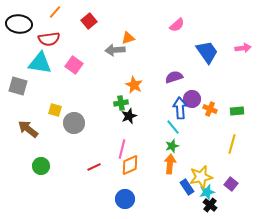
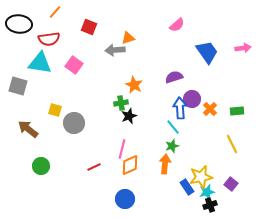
red square: moved 6 px down; rotated 28 degrees counterclockwise
orange cross: rotated 24 degrees clockwise
yellow line: rotated 42 degrees counterclockwise
orange arrow: moved 5 px left
black cross: rotated 32 degrees clockwise
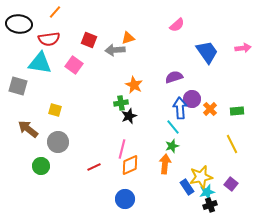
red square: moved 13 px down
gray circle: moved 16 px left, 19 px down
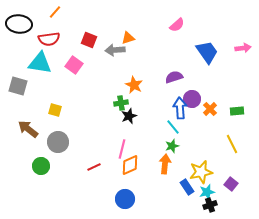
yellow star: moved 5 px up
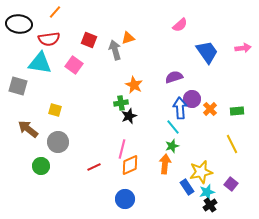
pink semicircle: moved 3 px right
gray arrow: rotated 78 degrees clockwise
black cross: rotated 16 degrees counterclockwise
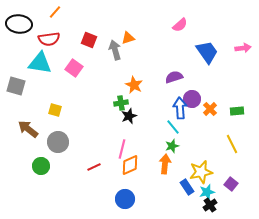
pink square: moved 3 px down
gray square: moved 2 px left
